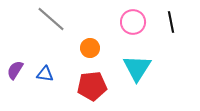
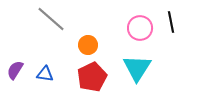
pink circle: moved 7 px right, 6 px down
orange circle: moved 2 px left, 3 px up
red pentagon: moved 9 px up; rotated 20 degrees counterclockwise
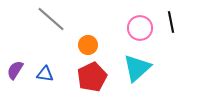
cyan triangle: rotated 16 degrees clockwise
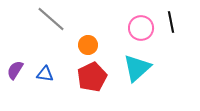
pink circle: moved 1 px right
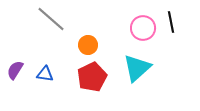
pink circle: moved 2 px right
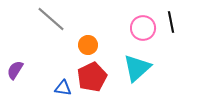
blue triangle: moved 18 px right, 14 px down
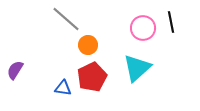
gray line: moved 15 px right
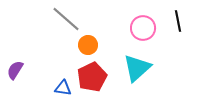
black line: moved 7 px right, 1 px up
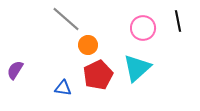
red pentagon: moved 6 px right, 2 px up
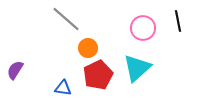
orange circle: moved 3 px down
